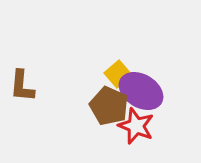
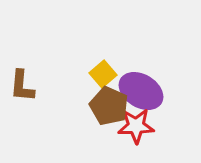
yellow square: moved 15 px left
red star: rotated 24 degrees counterclockwise
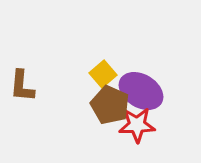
brown pentagon: moved 1 px right, 1 px up
red star: moved 1 px right, 1 px up
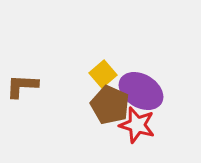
brown L-shape: rotated 88 degrees clockwise
red star: rotated 18 degrees clockwise
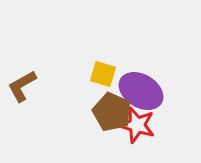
yellow square: rotated 32 degrees counterclockwise
brown L-shape: rotated 32 degrees counterclockwise
brown pentagon: moved 2 px right, 7 px down
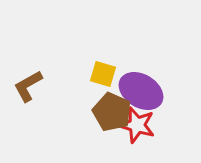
brown L-shape: moved 6 px right
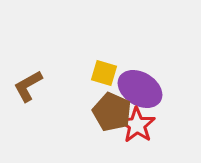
yellow square: moved 1 px right, 1 px up
purple ellipse: moved 1 px left, 2 px up
red star: rotated 18 degrees clockwise
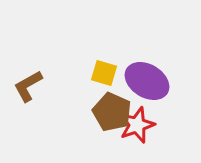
purple ellipse: moved 7 px right, 8 px up
red star: rotated 18 degrees clockwise
